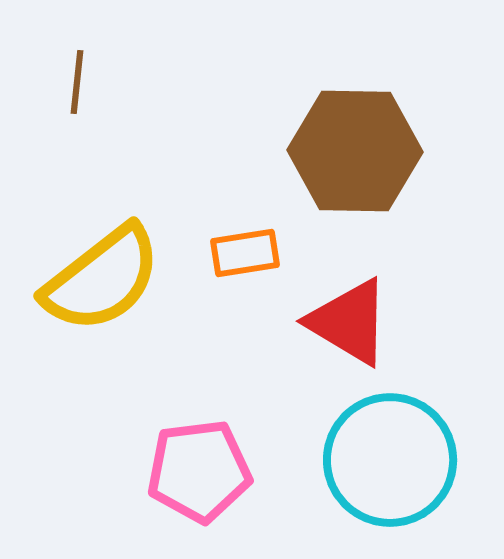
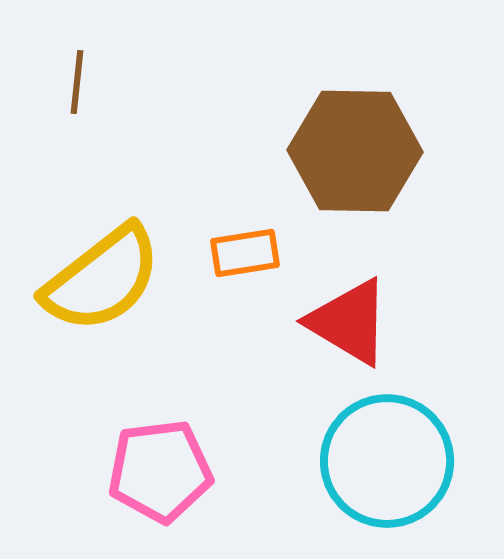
cyan circle: moved 3 px left, 1 px down
pink pentagon: moved 39 px left
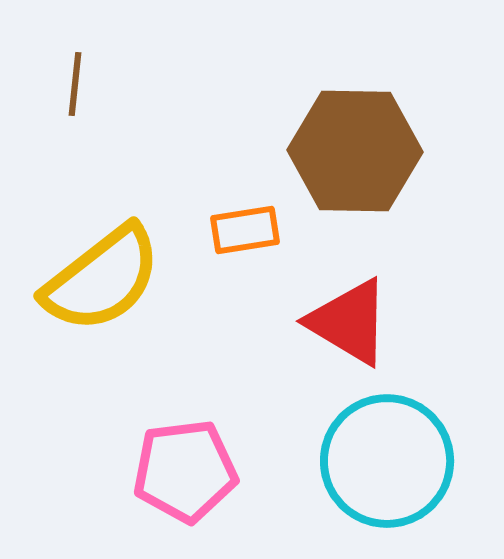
brown line: moved 2 px left, 2 px down
orange rectangle: moved 23 px up
pink pentagon: moved 25 px right
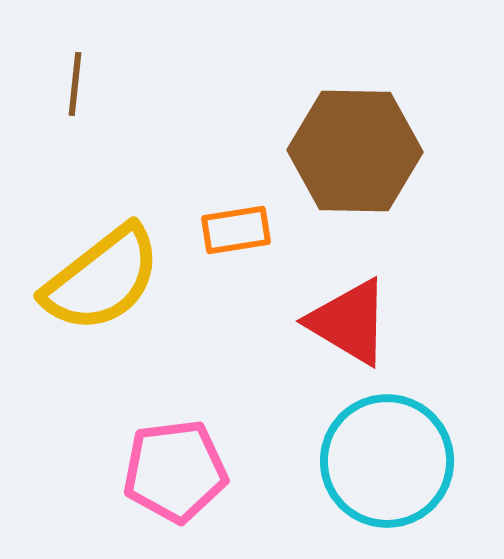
orange rectangle: moved 9 px left
pink pentagon: moved 10 px left
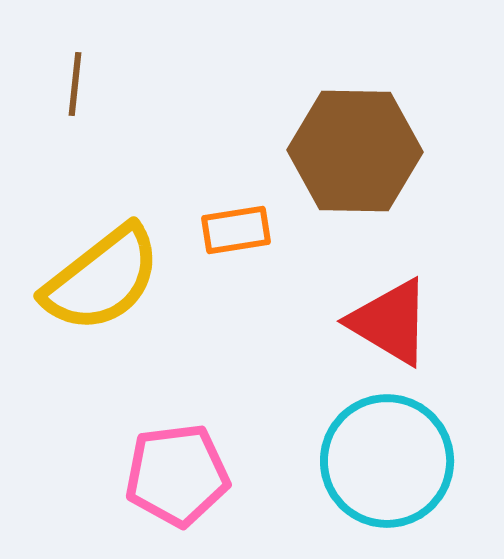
red triangle: moved 41 px right
pink pentagon: moved 2 px right, 4 px down
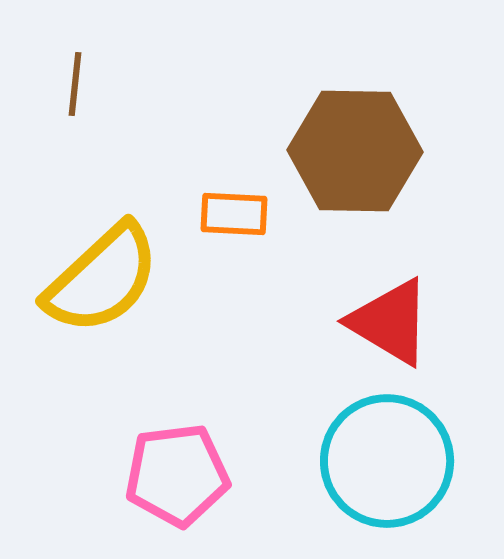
orange rectangle: moved 2 px left, 16 px up; rotated 12 degrees clockwise
yellow semicircle: rotated 5 degrees counterclockwise
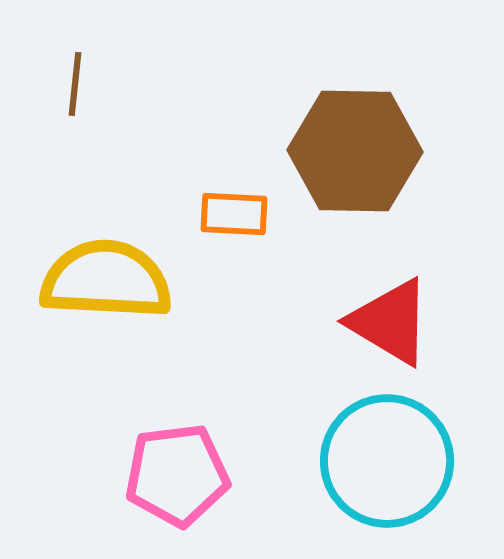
yellow semicircle: moved 4 px right, 1 px down; rotated 134 degrees counterclockwise
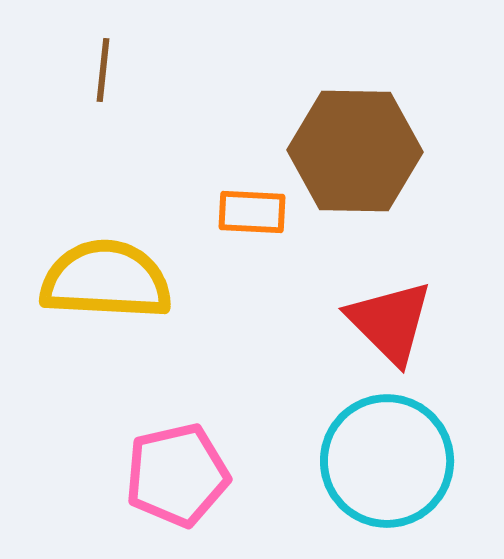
brown line: moved 28 px right, 14 px up
orange rectangle: moved 18 px right, 2 px up
red triangle: rotated 14 degrees clockwise
pink pentagon: rotated 6 degrees counterclockwise
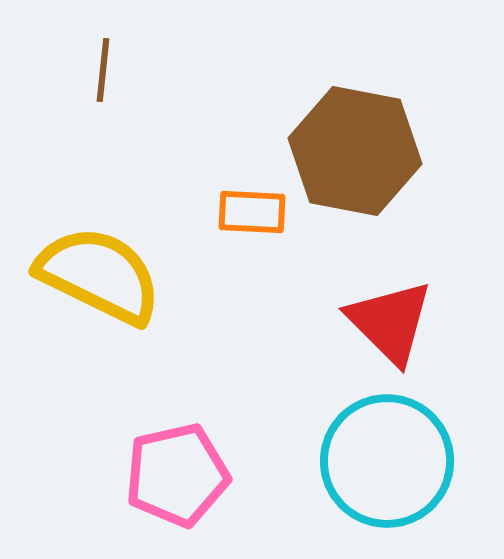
brown hexagon: rotated 10 degrees clockwise
yellow semicircle: moved 7 px left, 5 px up; rotated 23 degrees clockwise
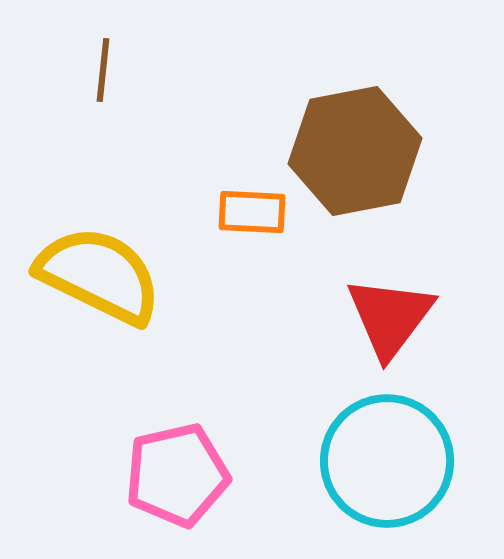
brown hexagon: rotated 22 degrees counterclockwise
red triangle: moved 5 px up; rotated 22 degrees clockwise
